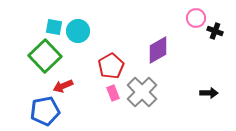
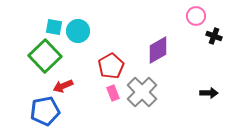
pink circle: moved 2 px up
black cross: moved 1 px left, 5 px down
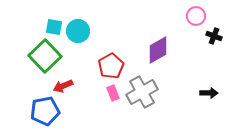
gray cross: rotated 16 degrees clockwise
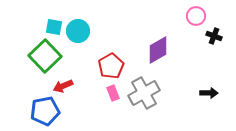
gray cross: moved 2 px right, 1 px down
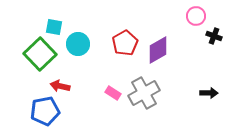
cyan circle: moved 13 px down
green square: moved 5 px left, 2 px up
red pentagon: moved 14 px right, 23 px up
red arrow: moved 3 px left; rotated 36 degrees clockwise
pink rectangle: rotated 35 degrees counterclockwise
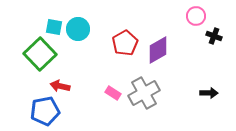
cyan circle: moved 15 px up
